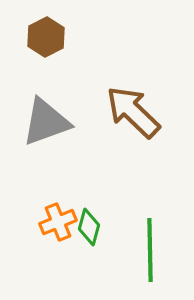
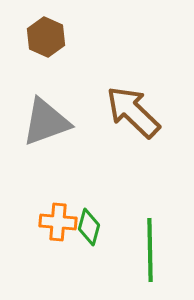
brown hexagon: rotated 9 degrees counterclockwise
orange cross: rotated 27 degrees clockwise
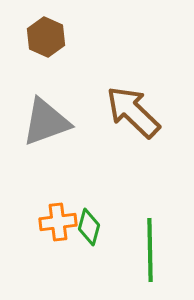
orange cross: rotated 12 degrees counterclockwise
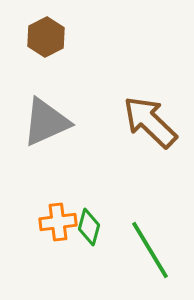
brown hexagon: rotated 9 degrees clockwise
brown arrow: moved 17 px right, 10 px down
gray triangle: rotated 4 degrees counterclockwise
green line: rotated 30 degrees counterclockwise
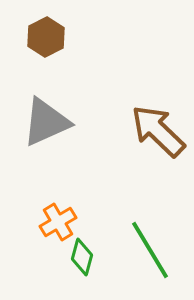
brown arrow: moved 8 px right, 9 px down
orange cross: rotated 24 degrees counterclockwise
green diamond: moved 7 px left, 30 px down
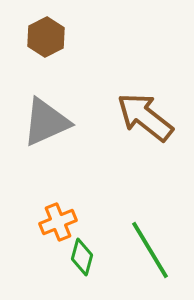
brown arrow: moved 13 px left, 14 px up; rotated 6 degrees counterclockwise
orange cross: rotated 9 degrees clockwise
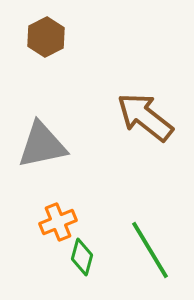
gray triangle: moved 4 px left, 23 px down; rotated 12 degrees clockwise
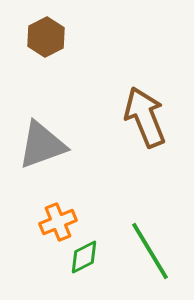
brown arrow: rotated 30 degrees clockwise
gray triangle: rotated 8 degrees counterclockwise
green line: moved 1 px down
green diamond: moved 2 px right; rotated 48 degrees clockwise
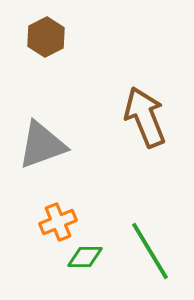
green diamond: moved 1 px right; rotated 27 degrees clockwise
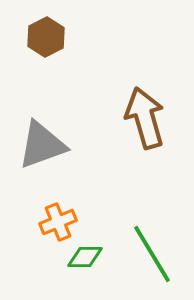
brown arrow: moved 1 px down; rotated 6 degrees clockwise
green line: moved 2 px right, 3 px down
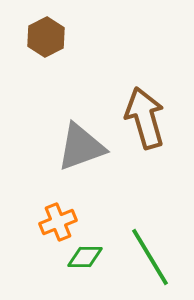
gray triangle: moved 39 px right, 2 px down
green line: moved 2 px left, 3 px down
